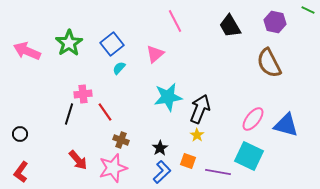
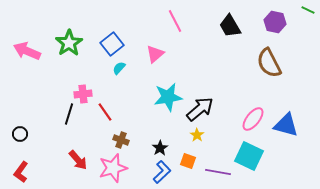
black arrow: rotated 28 degrees clockwise
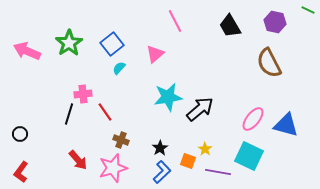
yellow star: moved 8 px right, 14 px down
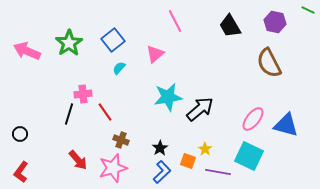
blue square: moved 1 px right, 4 px up
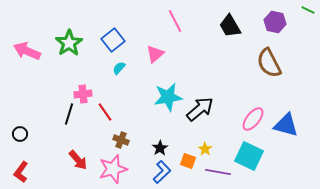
pink star: moved 1 px down
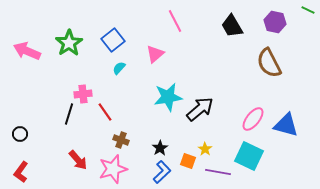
black trapezoid: moved 2 px right
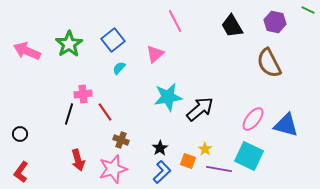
green star: moved 1 px down
red arrow: rotated 25 degrees clockwise
purple line: moved 1 px right, 3 px up
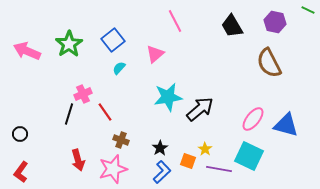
pink cross: rotated 18 degrees counterclockwise
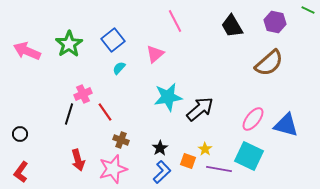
brown semicircle: rotated 104 degrees counterclockwise
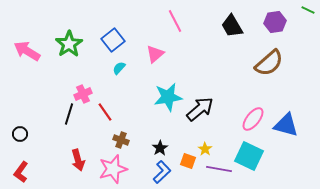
purple hexagon: rotated 20 degrees counterclockwise
pink arrow: rotated 8 degrees clockwise
